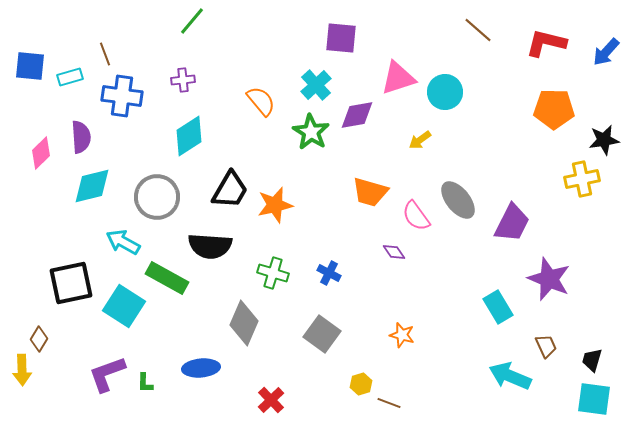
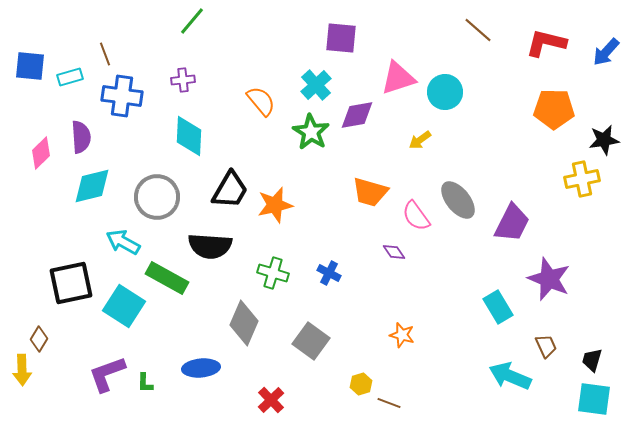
cyan diamond at (189, 136): rotated 54 degrees counterclockwise
gray square at (322, 334): moved 11 px left, 7 px down
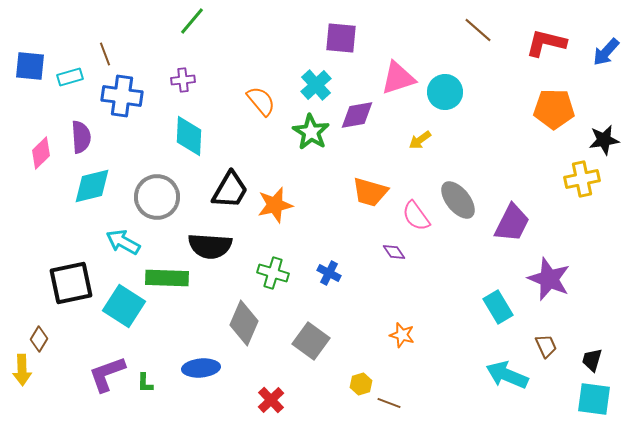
green rectangle at (167, 278): rotated 27 degrees counterclockwise
cyan arrow at (510, 376): moved 3 px left, 1 px up
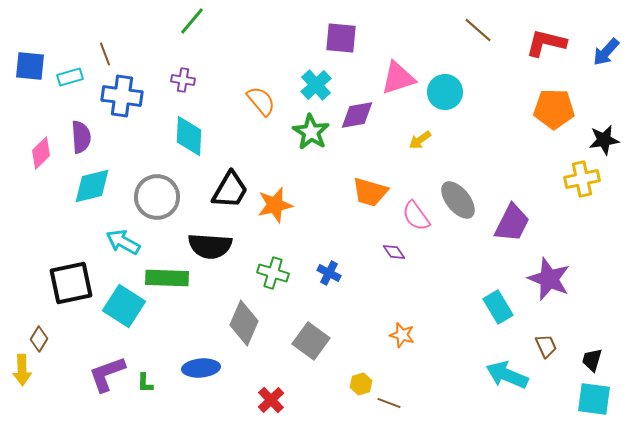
purple cross at (183, 80): rotated 15 degrees clockwise
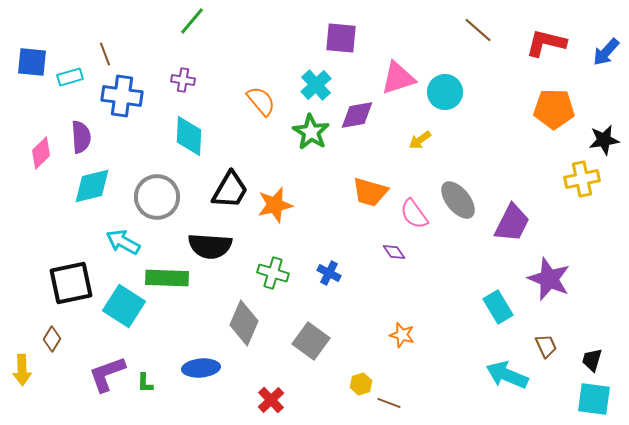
blue square at (30, 66): moved 2 px right, 4 px up
pink semicircle at (416, 216): moved 2 px left, 2 px up
brown diamond at (39, 339): moved 13 px right
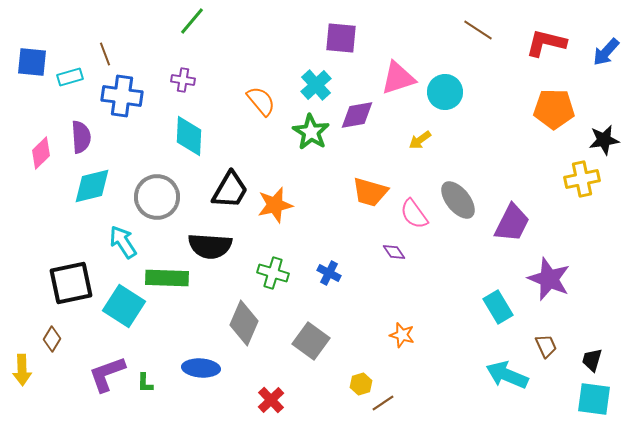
brown line at (478, 30): rotated 8 degrees counterclockwise
cyan arrow at (123, 242): rotated 28 degrees clockwise
blue ellipse at (201, 368): rotated 9 degrees clockwise
brown line at (389, 403): moved 6 px left; rotated 55 degrees counterclockwise
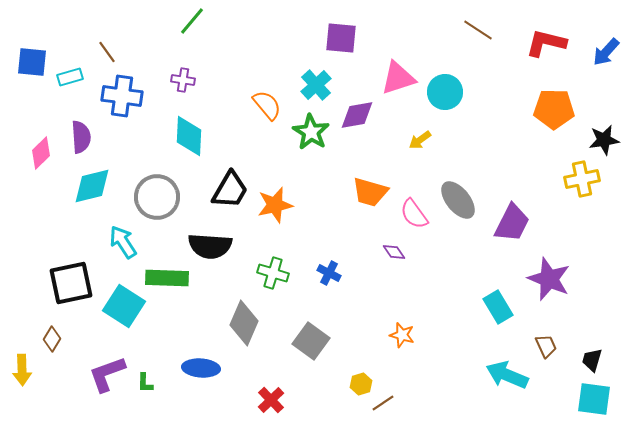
brown line at (105, 54): moved 2 px right, 2 px up; rotated 15 degrees counterclockwise
orange semicircle at (261, 101): moved 6 px right, 4 px down
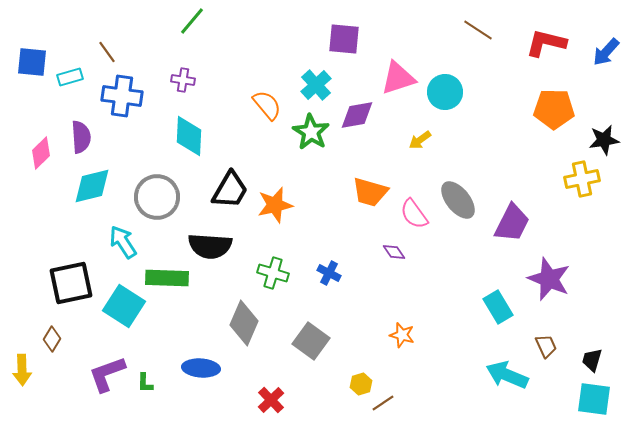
purple square at (341, 38): moved 3 px right, 1 px down
